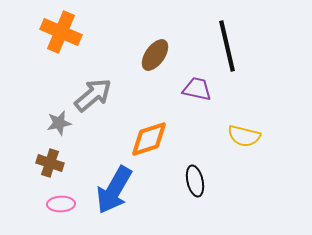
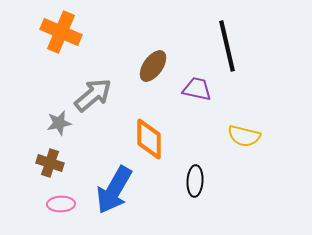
brown ellipse: moved 2 px left, 11 px down
orange diamond: rotated 72 degrees counterclockwise
black ellipse: rotated 16 degrees clockwise
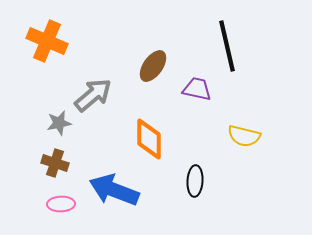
orange cross: moved 14 px left, 9 px down
brown cross: moved 5 px right
blue arrow: rotated 81 degrees clockwise
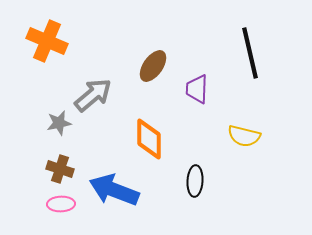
black line: moved 23 px right, 7 px down
purple trapezoid: rotated 100 degrees counterclockwise
brown cross: moved 5 px right, 6 px down
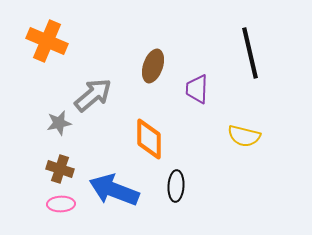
brown ellipse: rotated 16 degrees counterclockwise
black ellipse: moved 19 px left, 5 px down
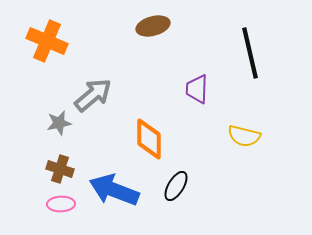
brown ellipse: moved 40 px up; rotated 56 degrees clockwise
black ellipse: rotated 28 degrees clockwise
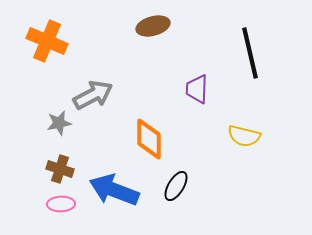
gray arrow: rotated 12 degrees clockwise
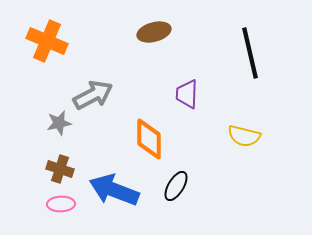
brown ellipse: moved 1 px right, 6 px down
purple trapezoid: moved 10 px left, 5 px down
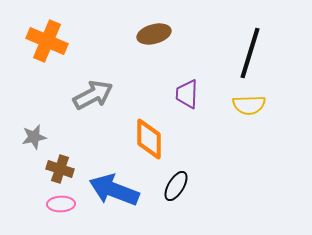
brown ellipse: moved 2 px down
black line: rotated 30 degrees clockwise
gray star: moved 25 px left, 14 px down
yellow semicircle: moved 5 px right, 31 px up; rotated 16 degrees counterclockwise
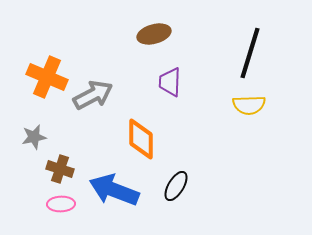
orange cross: moved 36 px down
purple trapezoid: moved 17 px left, 12 px up
orange diamond: moved 8 px left
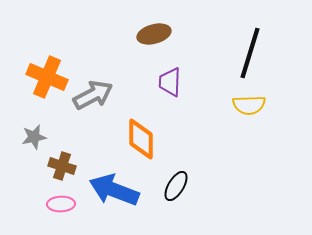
brown cross: moved 2 px right, 3 px up
